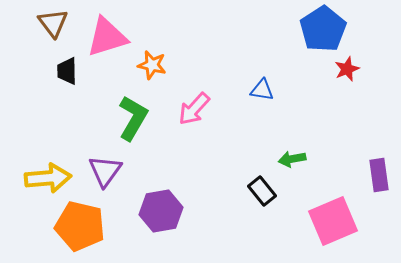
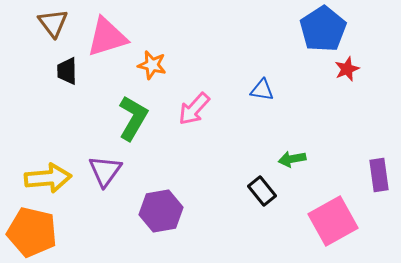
pink square: rotated 6 degrees counterclockwise
orange pentagon: moved 48 px left, 6 px down
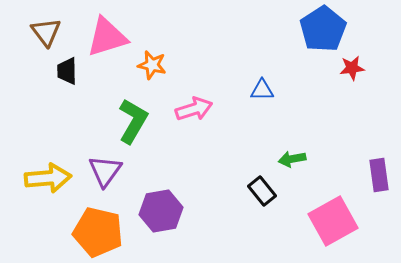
brown triangle: moved 7 px left, 9 px down
red star: moved 5 px right, 1 px up; rotated 15 degrees clockwise
blue triangle: rotated 10 degrees counterclockwise
pink arrow: rotated 150 degrees counterclockwise
green L-shape: moved 3 px down
orange pentagon: moved 66 px right
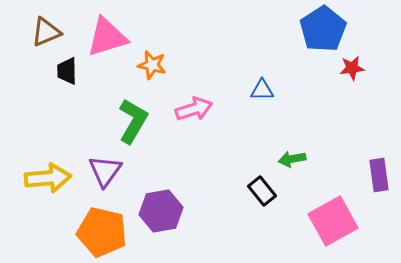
brown triangle: rotated 44 degrees clockwise
orange pentagon: moved 4 px right
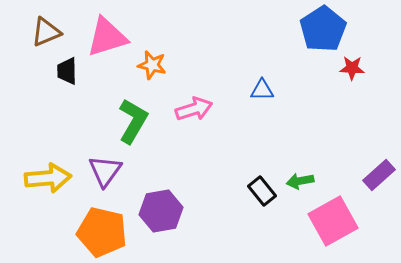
red star: rotated 10 degrees clockwise
green arrow: moved 8 px right, 22 px down
purple rectangle: rotated 56 degrees clockwise
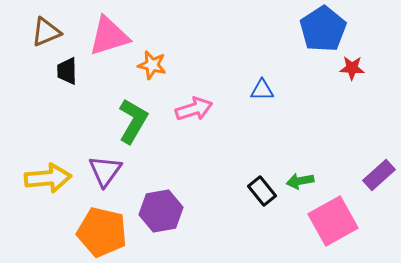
pink triangle: moved 2 px right, 1 px up
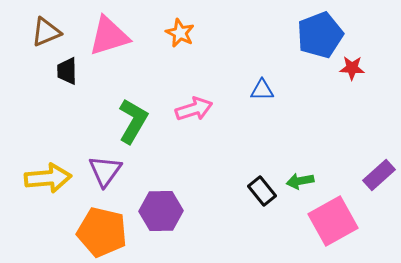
blue pentagon: moved 3 px left, 6 px down; rotated 12 degrees clockwise
orange star: moved 28 px right, 32 px up; rotated 12 degrees clockwise
purple hexagon: rotated 9 degrees clockwise
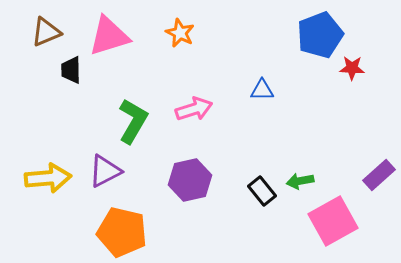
black trapezoid: moved 4 px right, 1 px up
purple triangle: rotated 27 degrees clockwise
purple hexagon: moved 29 px right, 31 px up; rotated 12 degrees counterclockwise
orange pentagon: moved 20 px right
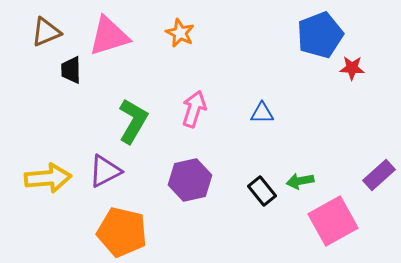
blue triangle: moved 23 px down
pink arrow: rotated 54 degrees counterclockwise
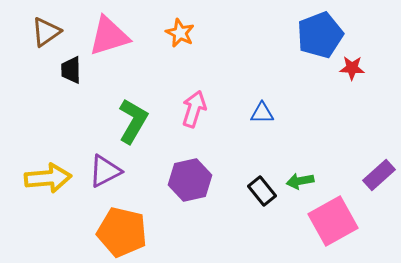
brown triangle: rotated 12 degrees counterclockwise
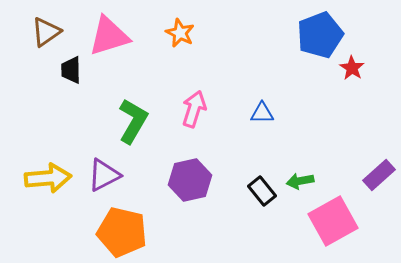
red star: rotated 30 degrees clockwise
purple triangle: moved 1 px left, 4 px down
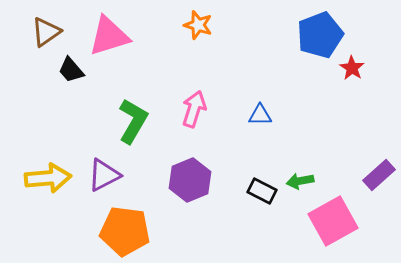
orange star: moved 18 px right, 8 px up; rotated 8 degrees counterclockwise
black trapezoid: rotated 40 degrees counterclockwise
blue triangle: moved 2 px left, 2 px down
purple hexagon: rotated 9 degrees counterclockwise
black rectangle: rotated 24 degrees counterclockwise
orange pentagon: moved 3 px right, 1 px up; rotated 6 degrees counterclockwise
